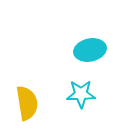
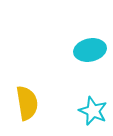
cyan star: moved 12 px right, 17 px down; rotated 24 degrees clockwise
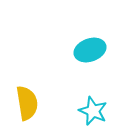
cyan ellipse: rotated 8 degrees counterclockwise
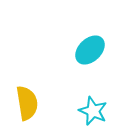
cyan ellipse: rotated 24 degrees counterclockwise
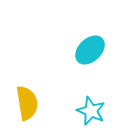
cyan star: moved 2 px left
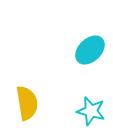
cyan star: rotated 8 degrees counterclockwise
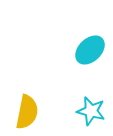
yellow semicircle: moved 9 px down; rotated 20 degrees clockwise
